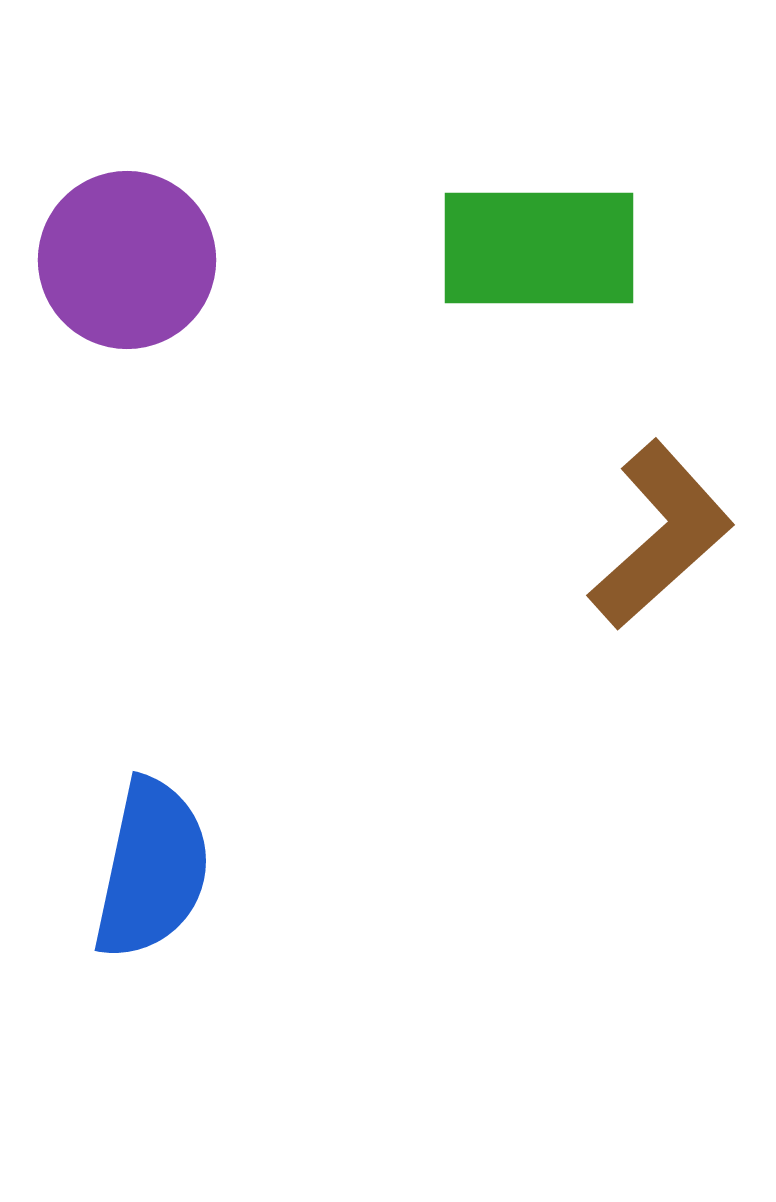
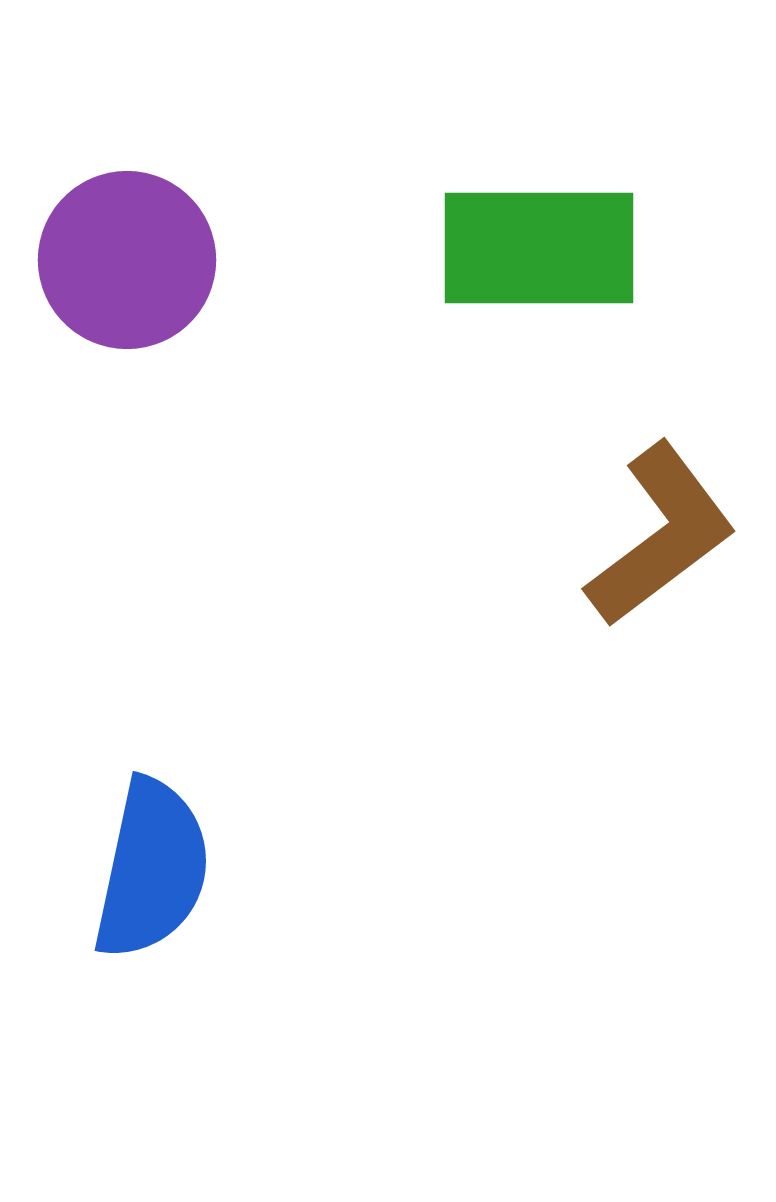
brown L-shape: rotated 5 degrees clockwise
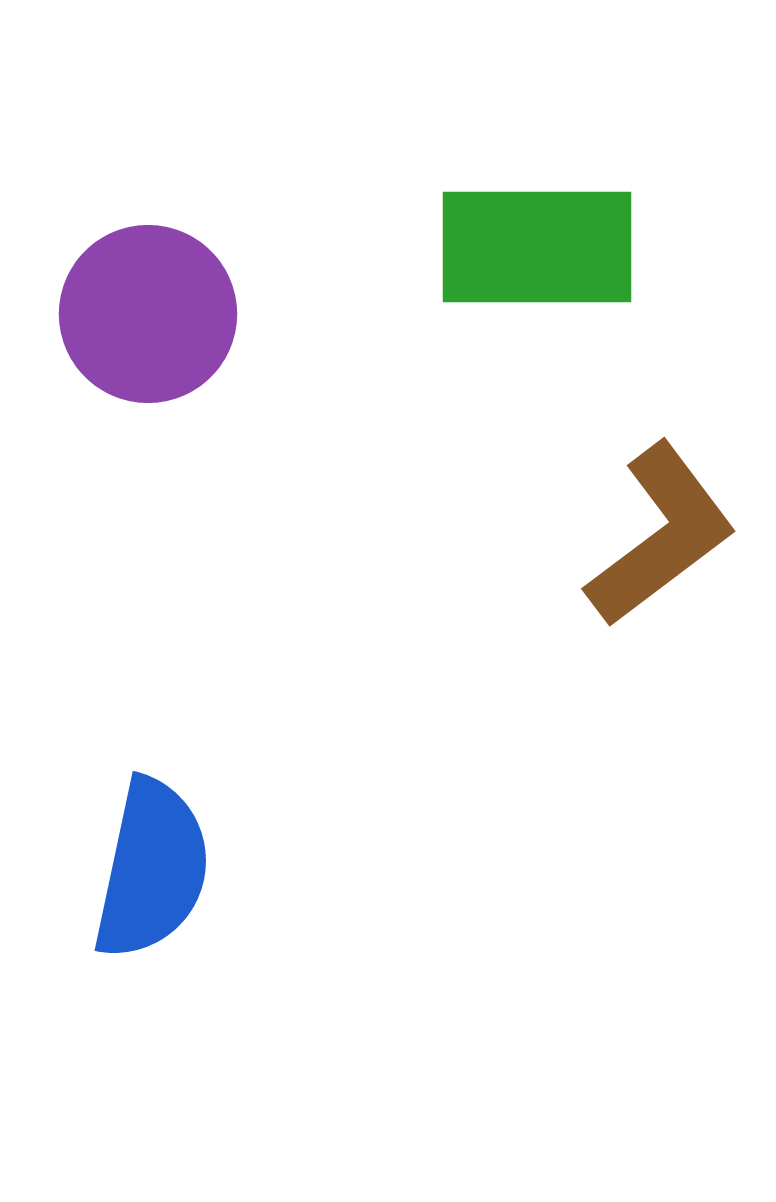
green rectangle: moved 2 px left, 1 px up
purple circle: moved 21 px right, 54 px down
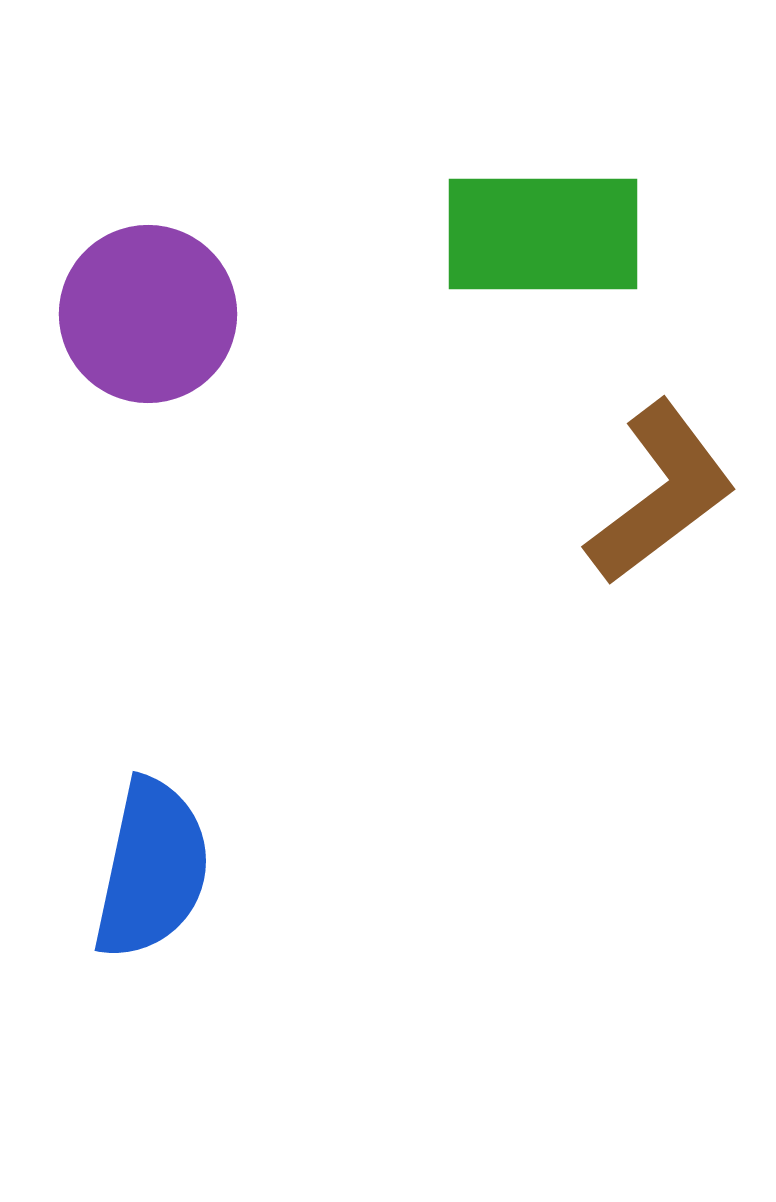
green rectangle: moved 6 px right, 13 px up
brown L-shape: moved 42 px up
